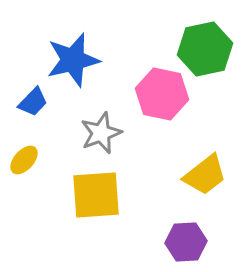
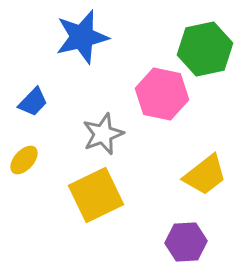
blue star: moved 9 px right, 23 px up
gray star: moved 2 px right, 1 px down
yellow square: rotated 22 degrees counterclockwise
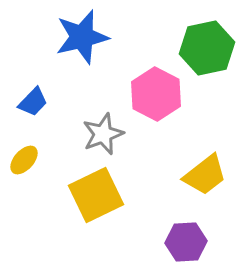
green hexagon: moved 2 px right, 1 px up
pink hexagon: moved 6 px left; rotated 15 degrees clockwise
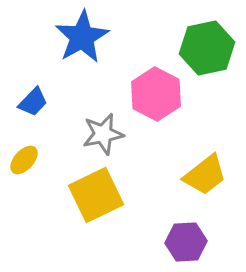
blue star: rotated 16 degrees counterclockwise
gray star: rotated 9 degrees clockwise
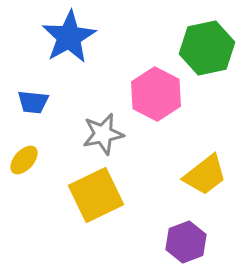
blue star: moved 13 px left
blue trapezoid: rotated 52 degrees clockwise
purple hexagon: rotated 18 degrees counterclockwise
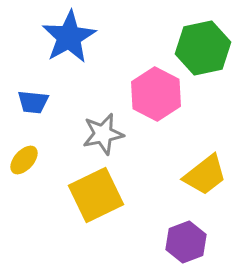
green hexagon: moved 4 px left
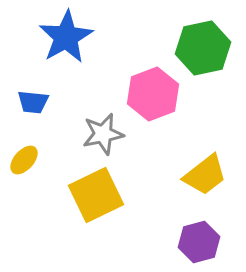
blue star: moved 3 px left
pink hexagon: moved 3 px left; rotated 12 degrees clockwise
purple hexagon: moved 13 px right; rotated 6 degrees clockwise
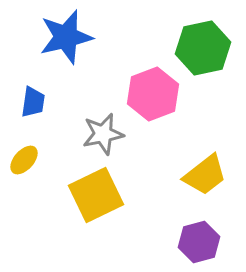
blue star: rotated 16 degrees clockwise
blue trapezoid: rotated 88 degrees counterclockwise
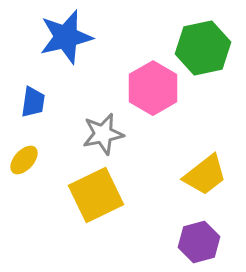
pink hexagon: moved 6 px up; rotated 9 degrees counterclockwise
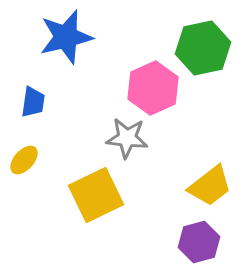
pink hexagon: rotated 6 degrees clockwise
gray star: moved 24 px right, 4 px down; rotated 18 degrees clockwise
yellow trapezoid: moved 5 px right, 11 px down
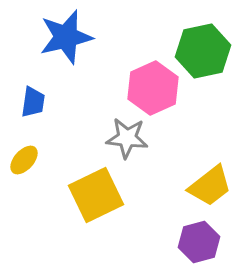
green hexagon: moved 3 px down
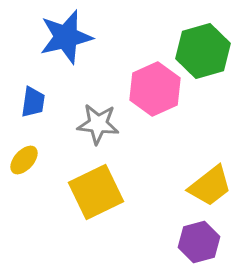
green hexagon: rotated 4 degrees counterclockwise
pink hexagon: moved 2 px right, 1 px down
gray star: moved 29 px left, 14 px up
yellow square: moved 3 px up
